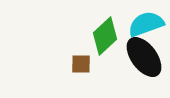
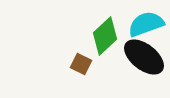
black ellipse: rotated 15 degrees counterclockwise
brown square: rotated 25 degrees clockwise
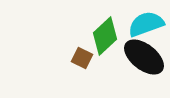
brown square: moved 1 px right, 6 px up
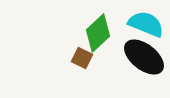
cyan semicircle: rotated 42 degrees clockwise
green diamond: moved 7 px left, 3 px up
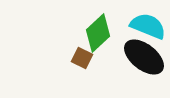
cyan semicircle: moved 2 px right, 2 px down
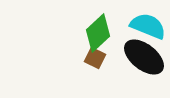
brown square: moved 13 px right
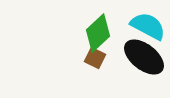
cyan semicircle: rotated 6 degrees clockwise
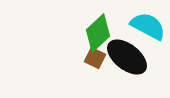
black ellipse: moved 17 px left
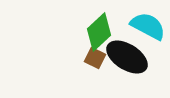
green diamond: moved 1 px right, 1 px up
black ellipse: rotated 6 degrees counterclockwise
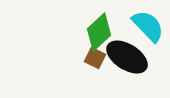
cyan semicircle: rotated 18 degrees clockwise
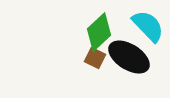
black ellipse: moved 2 px right
